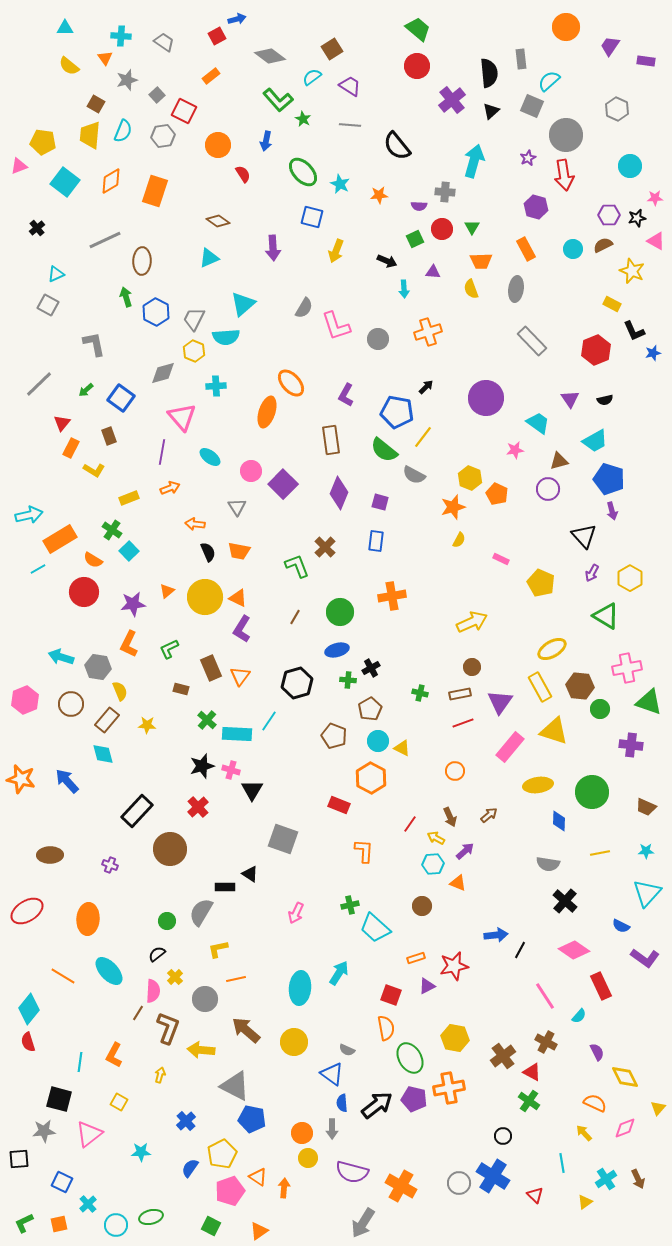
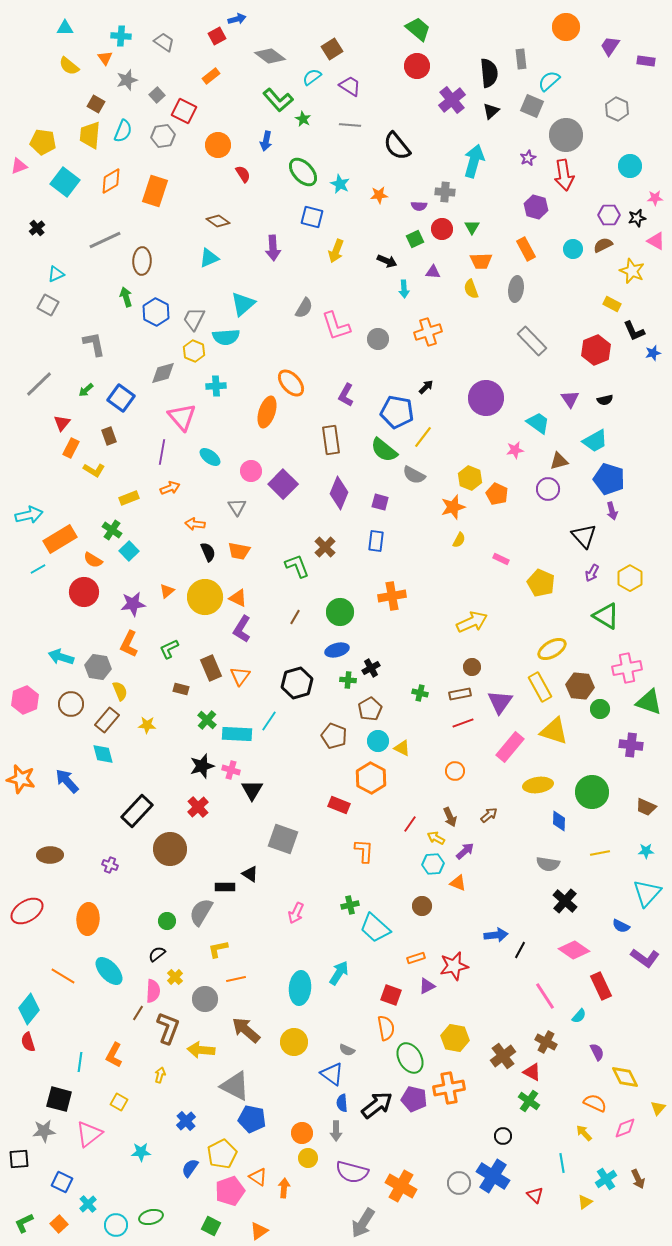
gray arrow at (332, 1129): moved 4 px right, 2 px down
orange square at (59, 1224): rotated 30 degrees counterclockwise
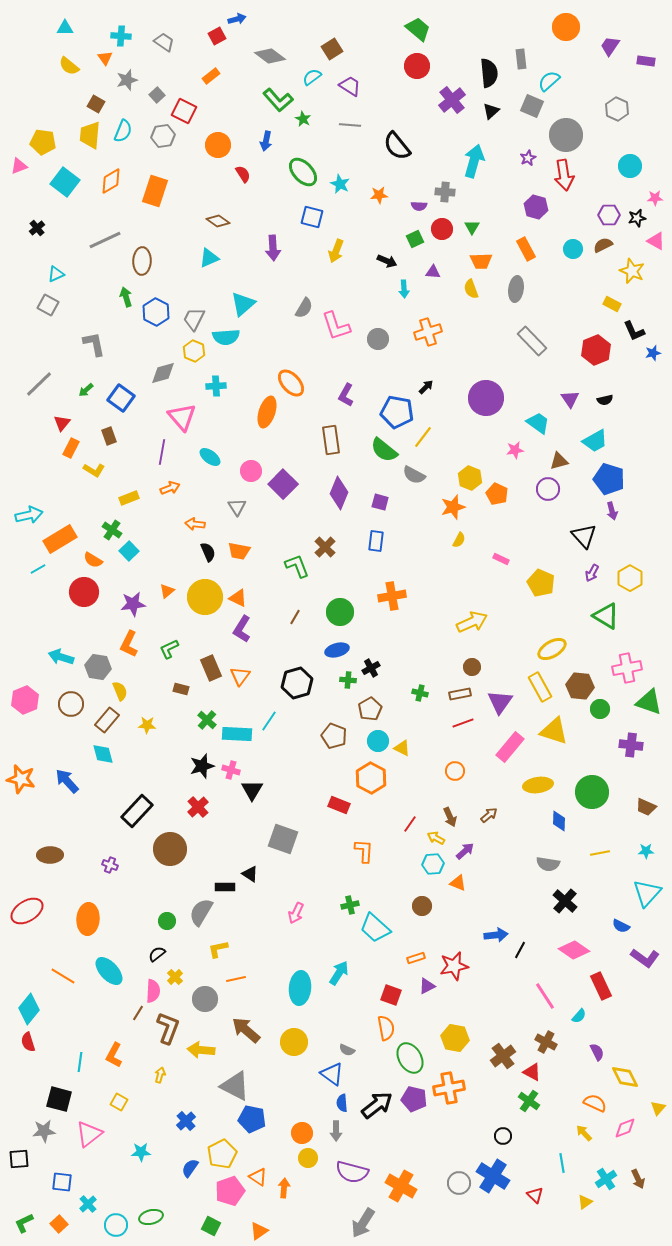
blue square at (62, 1182): rotated 20 degrees counterclockwise
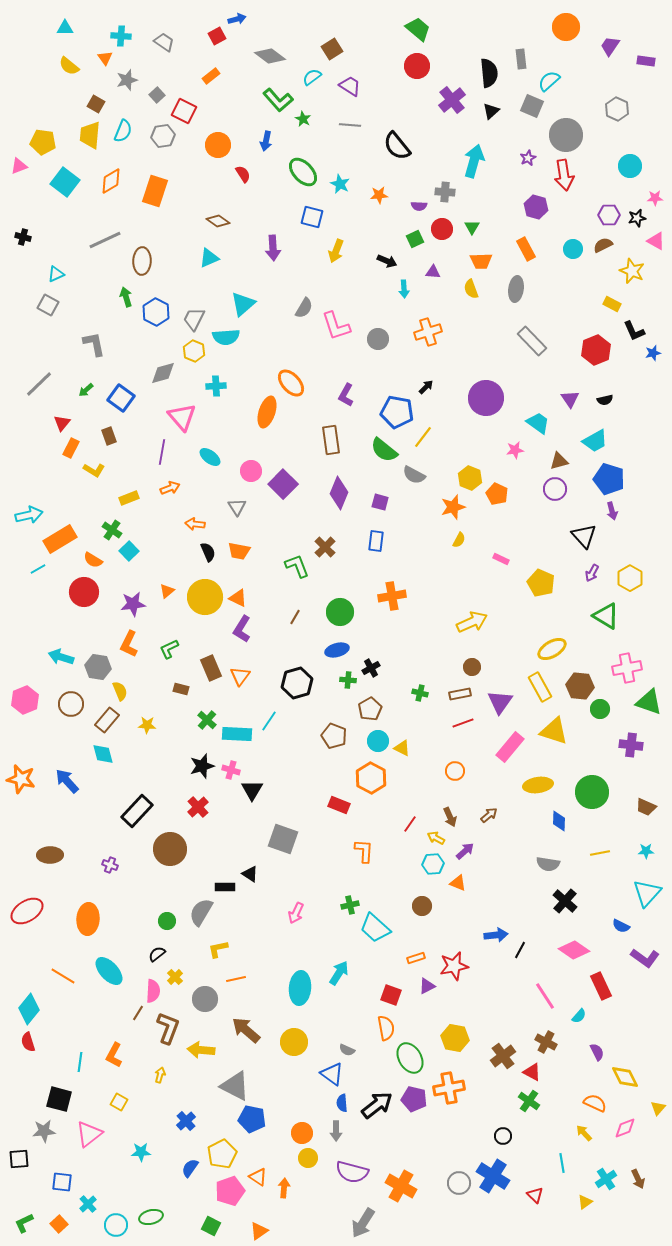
black cross at (37, 228): moved 14 px left, 9 px down; rotated 35 degrees counterclockwise
purple circle at (548, 489): moved 7 px right
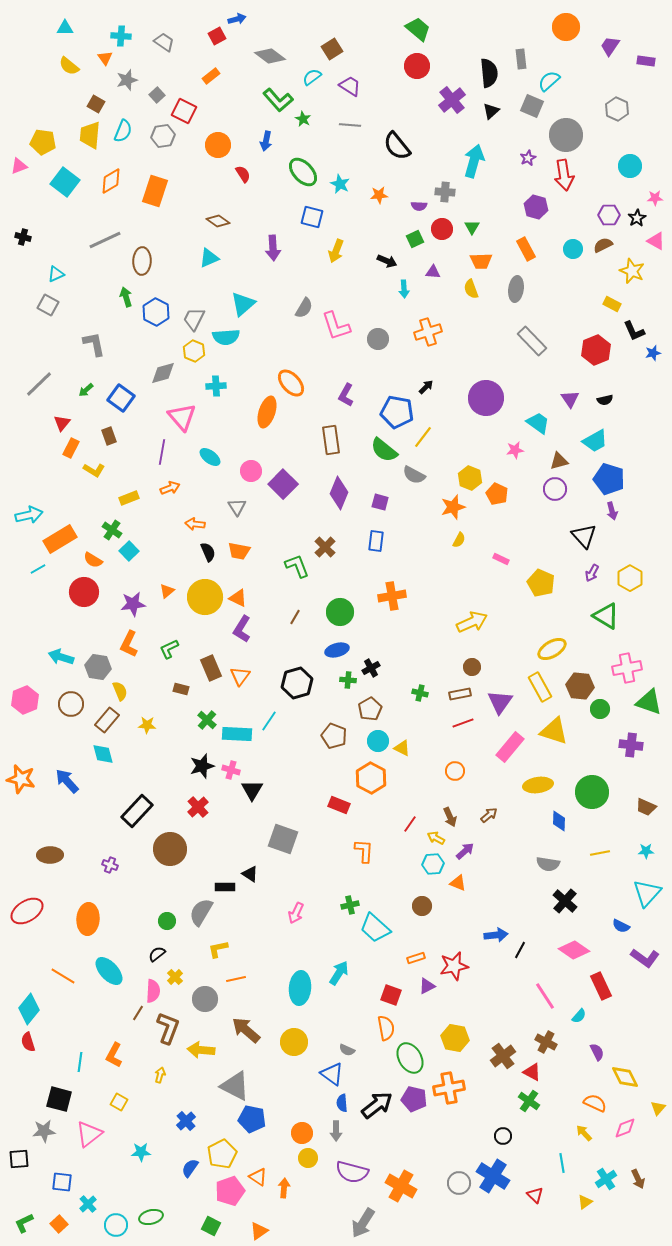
black star at (637, 218): rotated 18 degrees counterclockwise
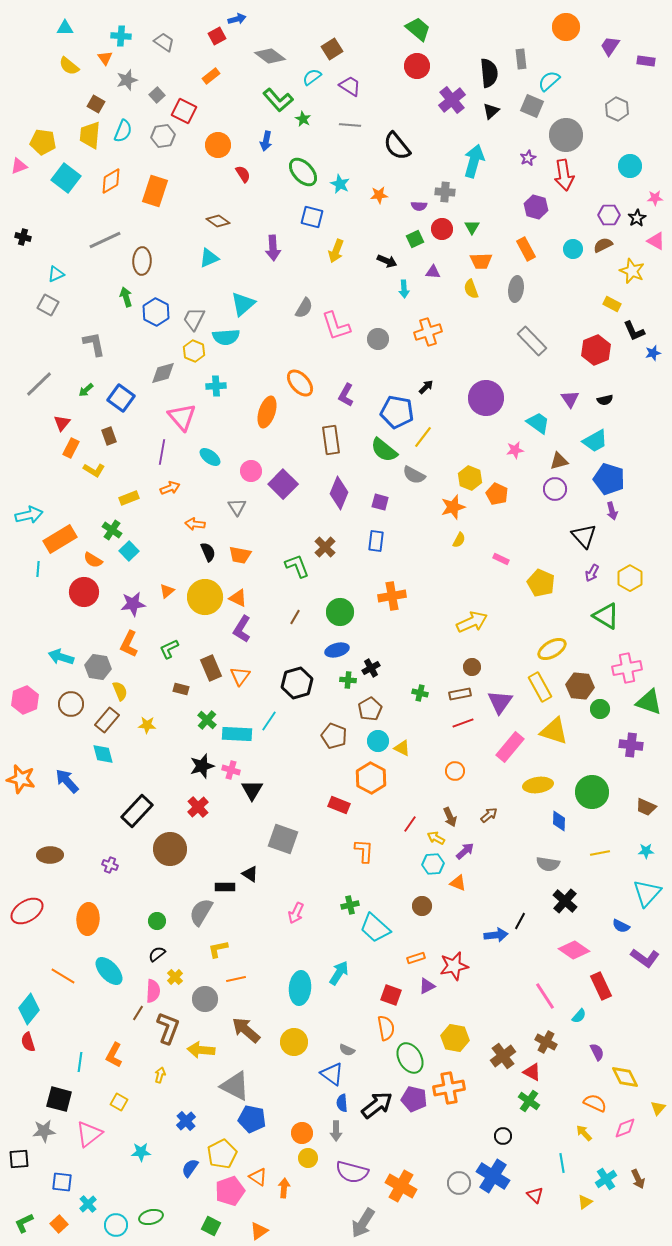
cyan square at (65, 182): moved 1 px right, 4 px up
orange ellipse at (291, 383): moved 9 px right
orange trapezoid at (239, 551): moved 1 px right, 4 px down
cyan line at (38, 569): rotated 56 degrees counterclockwise
green circle at (167, 921): moved 10 px left
black line at (520, 950): moved 29 px up
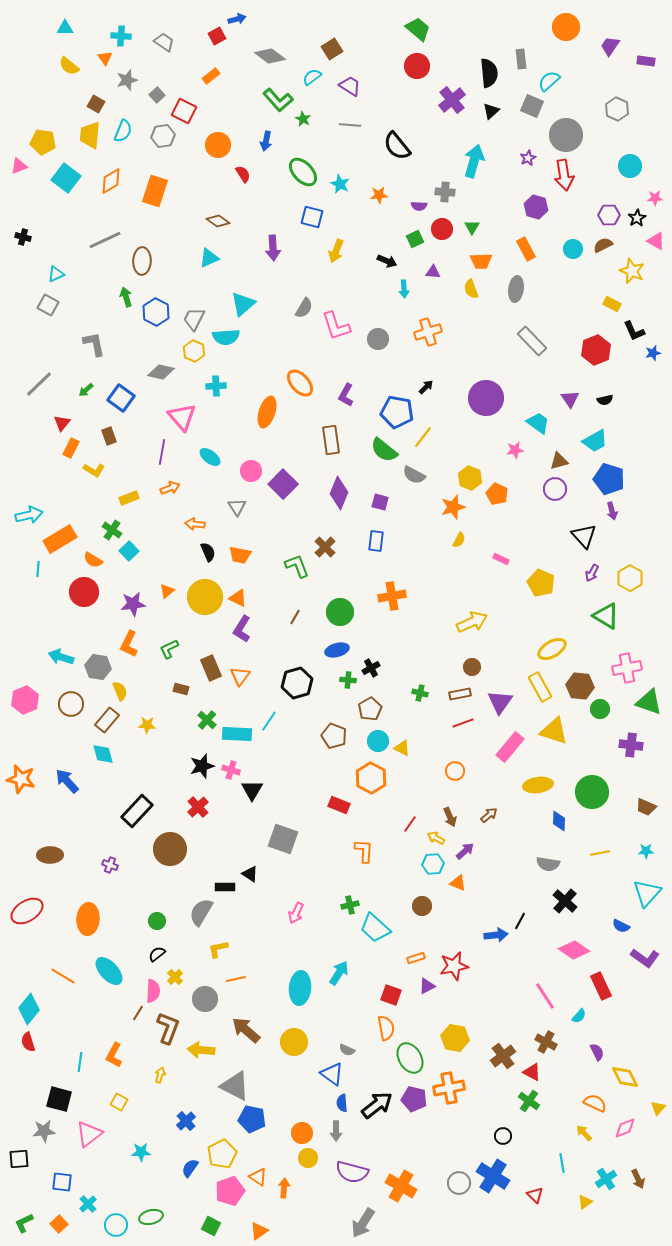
gray diamond at (163, 373): moved 2 px left, 1 px up; rotated 28 degrees clockwise
